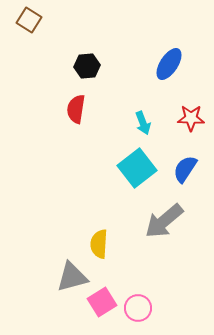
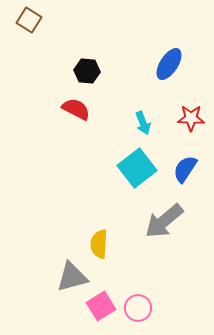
black hexagon: moved 5 px down; rotated 10 degrees clockwise
red semicircle: rotated 108 degrees clockwise
pink square: moved 1 px left, 4 px down
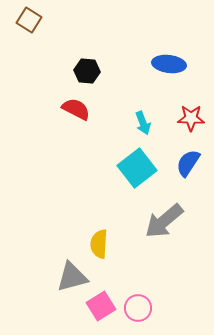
blue ellipse: rotated 64 degrees clockwise
blue semicircle: moved 3 px right, 6 px up
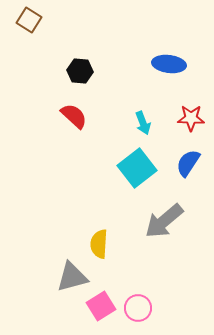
black hexagon: moved 7 px left
red semicircle: moved 2 px left, 7 px down; rotated 16 degrees clockwise
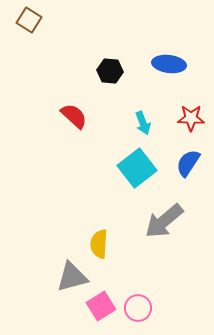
black hexagon: moved 30 px right
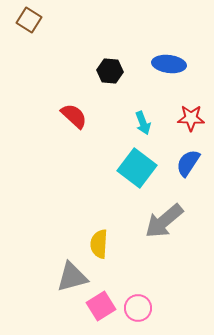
cyan square: rotated 15 degrees counterclockwise
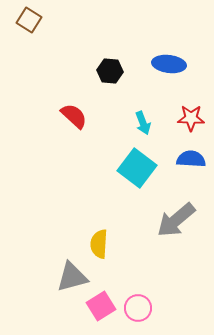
blue semicircle: moved 3 px right, 4 px up; rotated 60 degrees clockwise
gray arrow: moved 12 px right, 1 px up
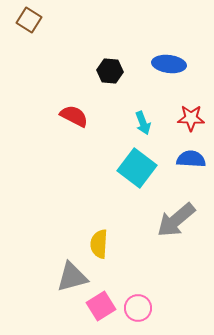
red semicircle: rotated 16 degrees counterclockwise
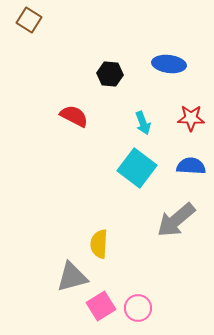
black hexagon: moved 3 px down
blue semicircle: moved 7 px down
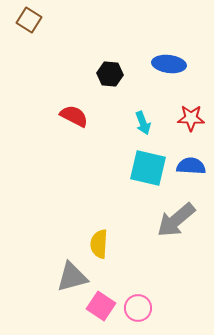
cyan square: moved 11 px right; rotated 24 degrees counterclockwise
pink square: rotated 24 degrees counterclockwise
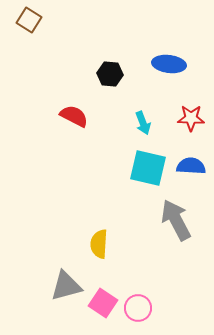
gray arrow: rotated 102 degrees clockwise
gray triangle: moved 6 px left, 9 px down
pink square: moved 2 px right, 3 px up
